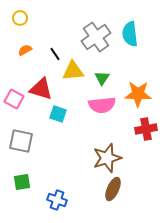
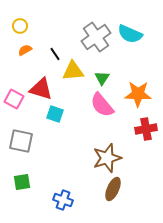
yellow circle: moved 8 px down
cyan semicircle: rotated 60 degrees counterclockwise
pink semicircle: rotated 56 degrees clockwise
cyan square: moved 3 px left
blue cross: moved 6 px right
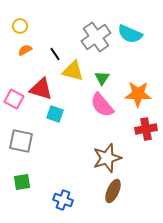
yellow triangle: rotated 20 degrees clockwise
brown ellipse: moved 2 px down
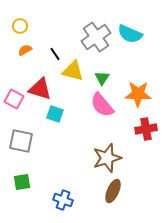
red triangle: moved 1 px left
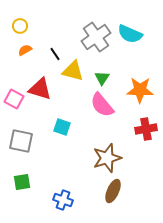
orange star: moved 2 px right, 4 px up
cyan square: moved 7 px right, 13 px down
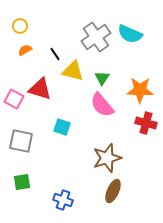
red cross: moved 6 px up; rotated 25 degrees clockwise
